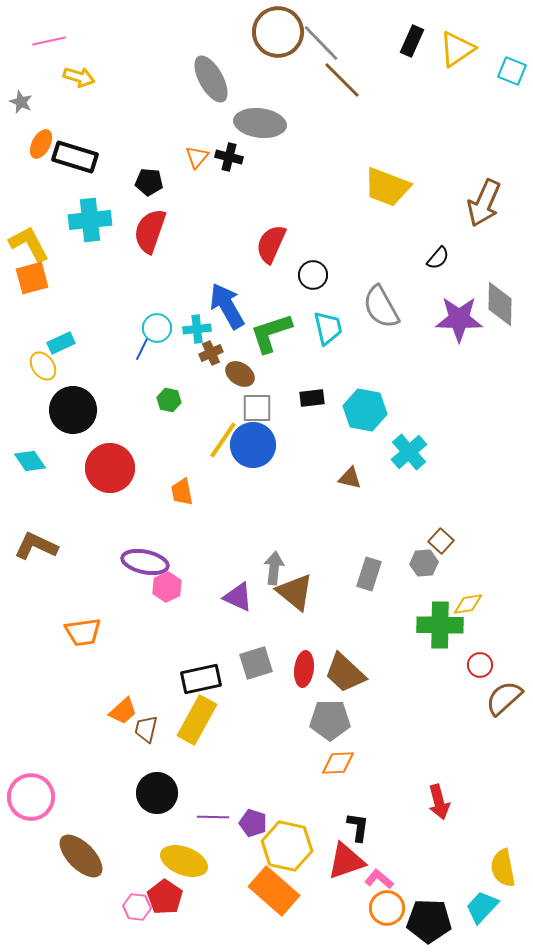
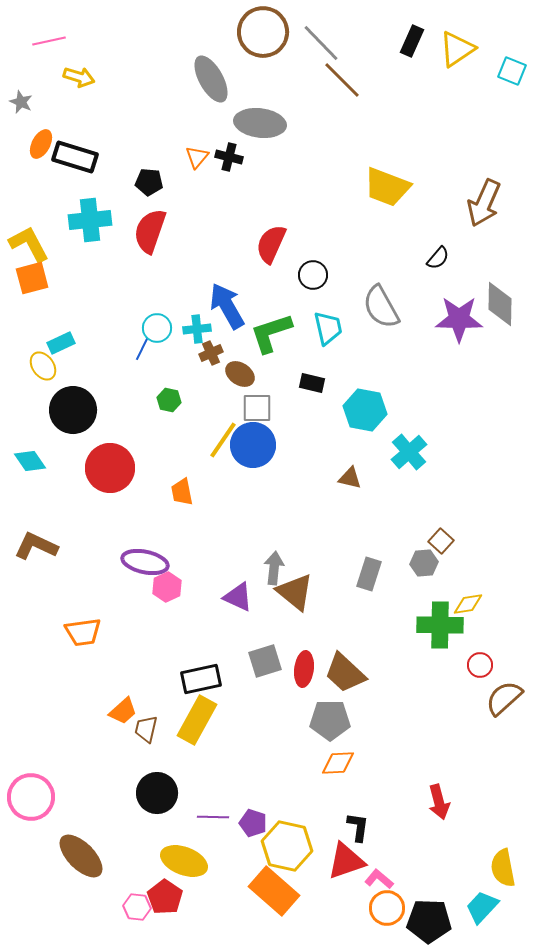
brown circle at (278, 32): moved 15 px left
black rectangle at (312, 398): moved 15 px up; rotated 20 degrees clockwise
gray square at (256, 663): moved 9 px right, 2 px up
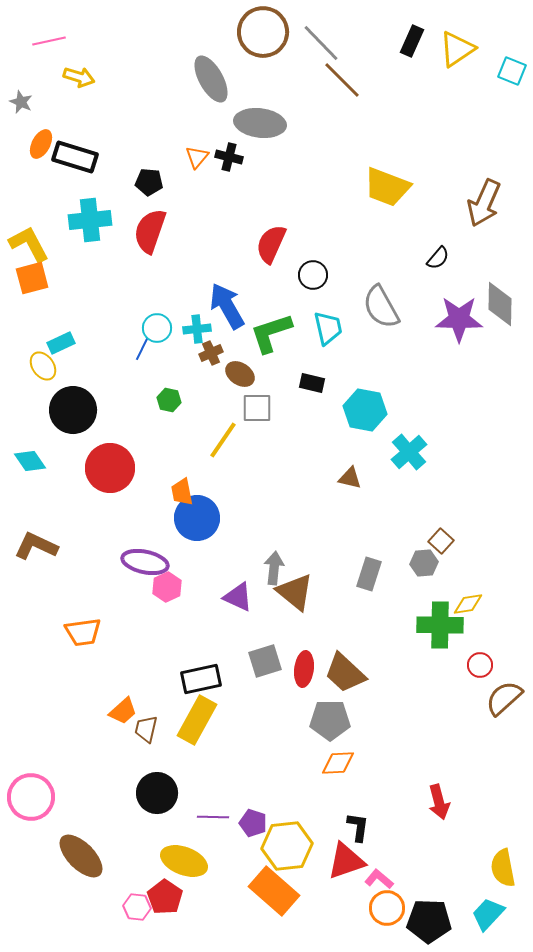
blue circle at (253, 445): moved 56 px left, 73 px down
yellow hexagon at (287, 846): rotated 18 degrees counterclockwise
cyan trapezoid at (482, 907): moved 6 px right, 7 px down
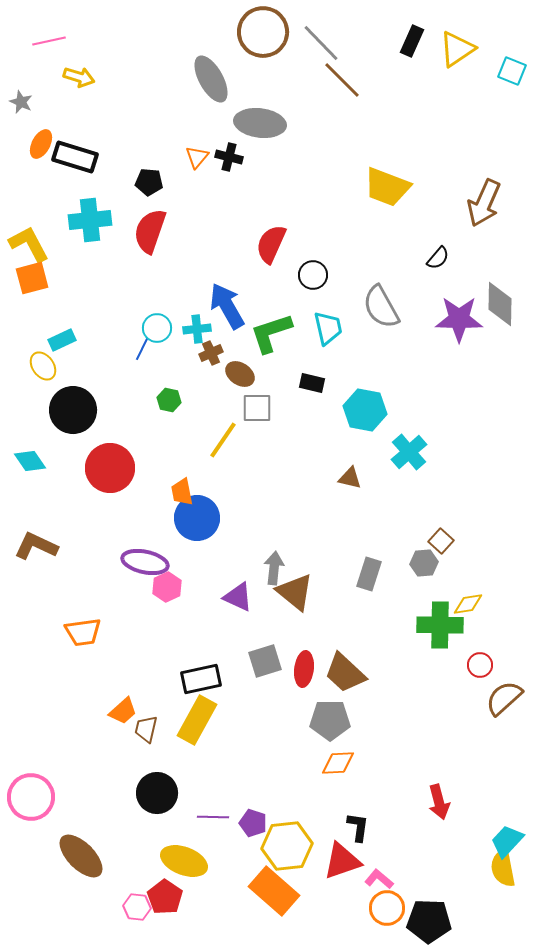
cyan rectangle at (61, 343): moved 1 px right, 3 px up
red triangle at (346, 861): moved 4 px left
cyan trapezoid at (488, 914): moved 19 px right, 73 px up
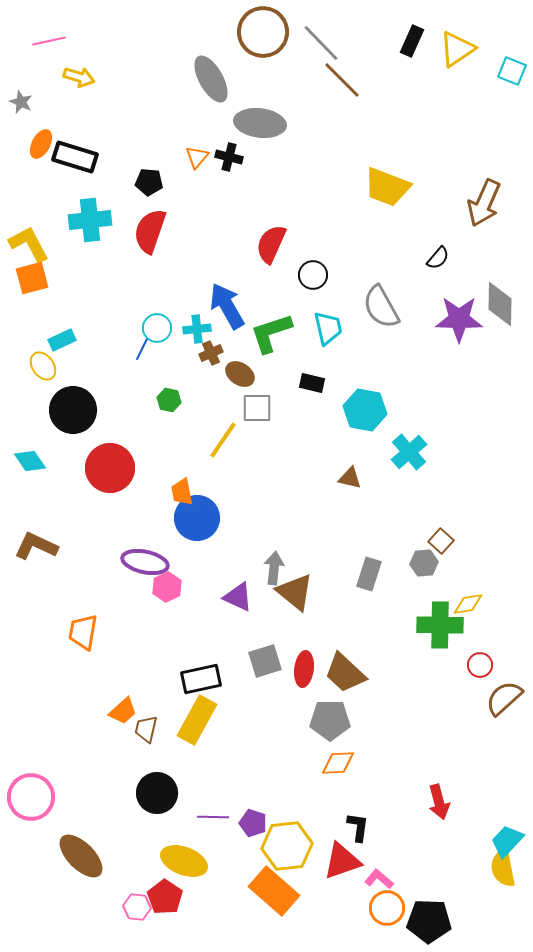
orange trapezoid at (83, 632): rotated 108 degrees clockwise
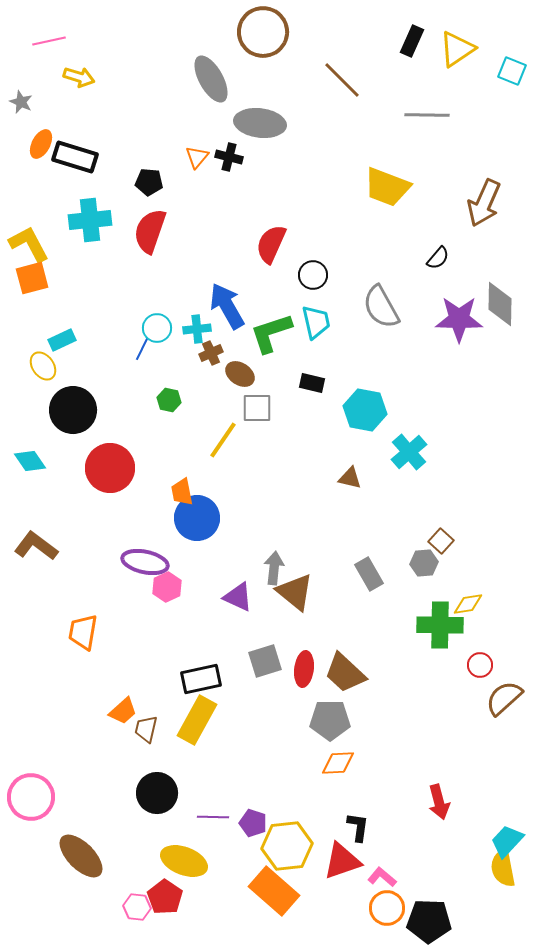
gray line at (321, 43): moved 106 px right, 72 px down; rotated 45 degrees counterclockwise
cyan trapezoid at (328, 328): moved 12 px left, 6 px up
brown L-shape at (36, 546): rotated 12 degrees clockwise
gray rectangle at (369, 574): rotated 48 degrees counterclockwise
pink L-shape at (379, 879): moved 3 px right, 2 px up
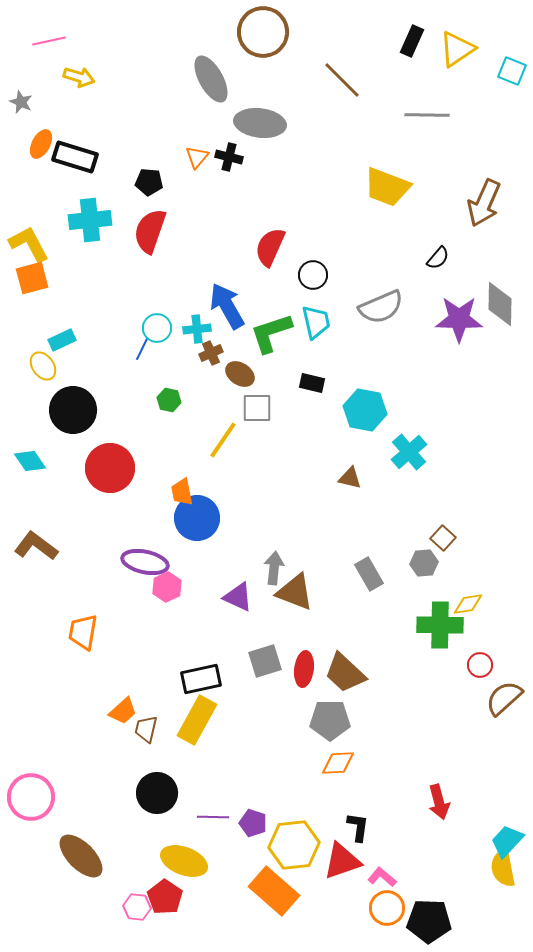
red semicircle at (271, 244): moved 1 px left, 3 px down
gray semicircle at (381, 307): rotated 84 degrees counterclockwise
brown square at (441, 541): moved 2 px right, 3 px up
brown triangle at (295, 592): rotated 18 degrees counterclockwise
yellow hexagon at (287, 846): moved 7 px right, 1 px up
